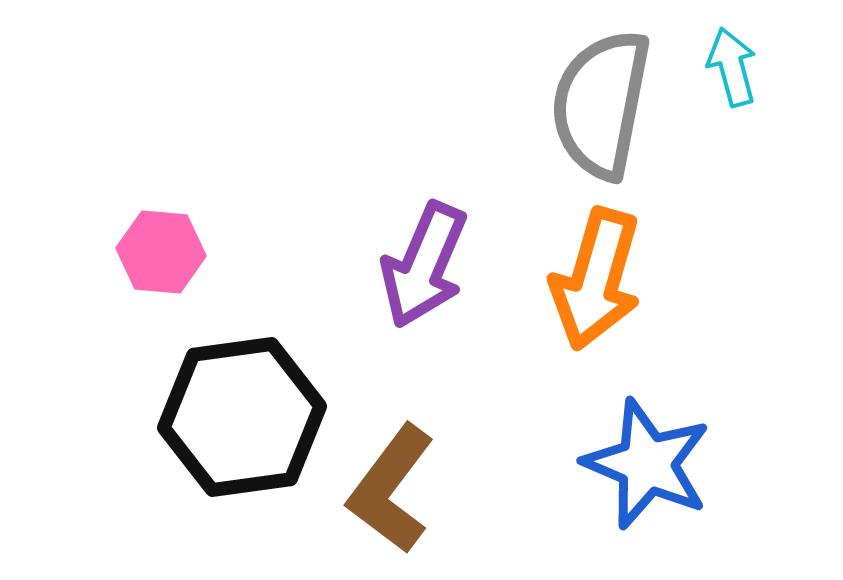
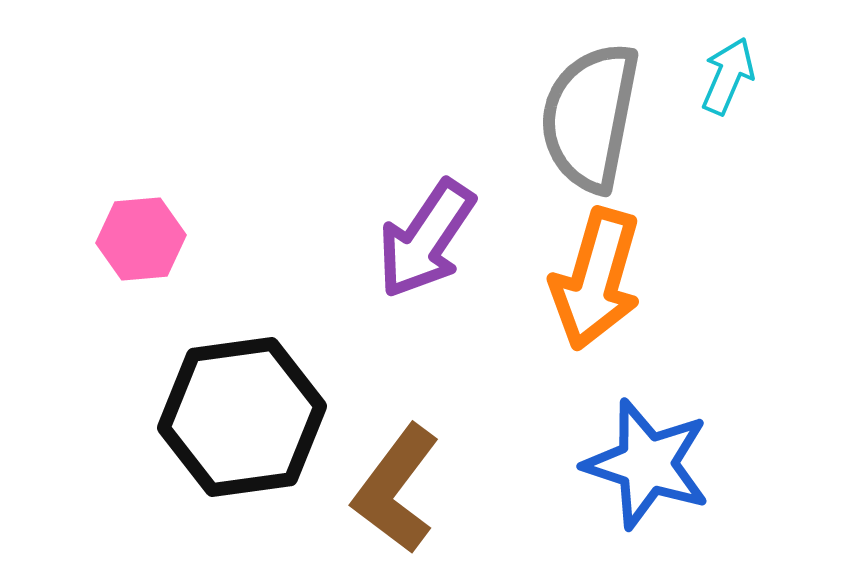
cyan arrow: moved 4 px left, 9 px down; rotated 38 degrees clockwise
gray semicircle: moved 11 px left, 13 px down
pink hexagon: moved 20 px left, 13 px up; rotated 10 degrees counterclockwise
purple arrow: moved 2 px right, 26 px up; rotated 11 degrees clockwise
blue star: rotated 5 degrees counterclockwise
brown L-shape: moved 5 px right
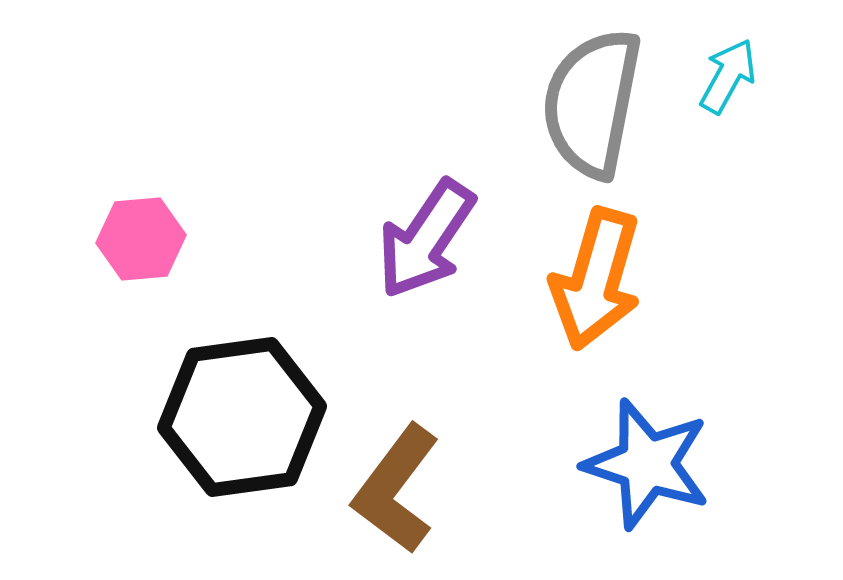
cyan arrow: rotated 6 degrees clockwise
gray semicircle: moved 2 px right, 14 px up
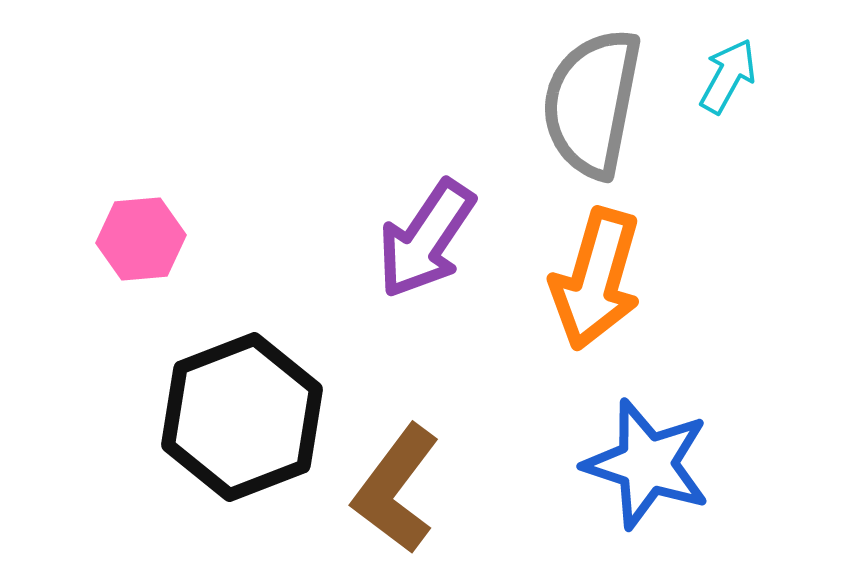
black hexagon: rotated 13 degrees counterclockwise
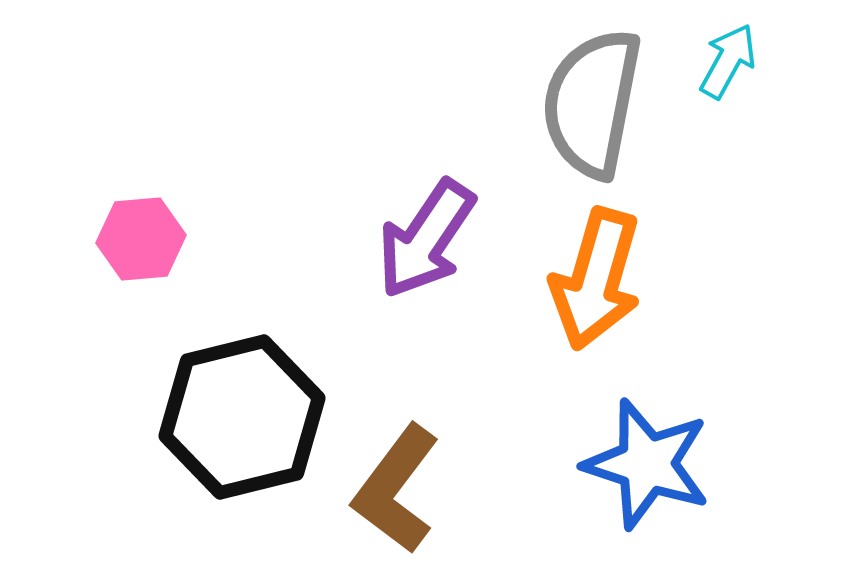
cyan arrow: moved 15 px up
black hexagon: rotated 7 degrees clockwise
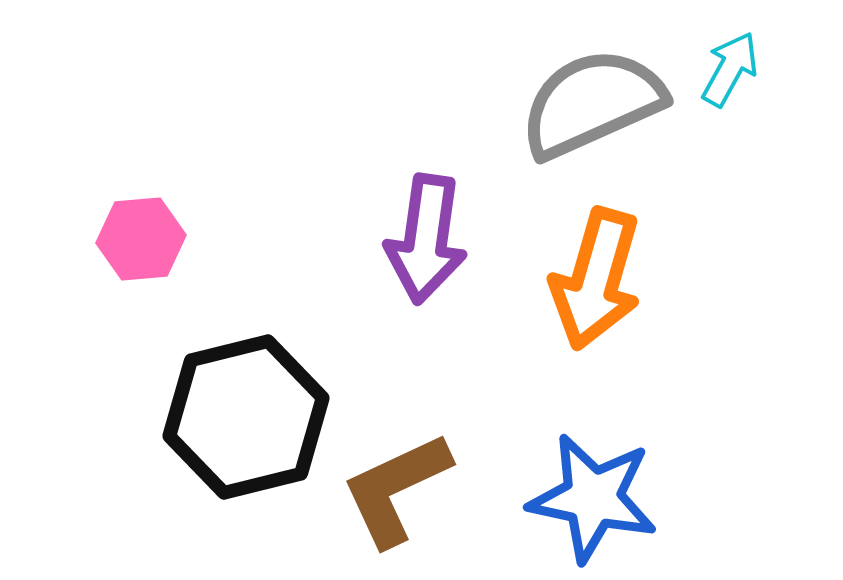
cyan arrow: moved 2 px right, 8 px down
gray semicircle: rotated 55 degrees clockwise
purple arrow: rotated 26 degrees counterclockwise
black hexagon: moved 4 px right
blue star: moved 54 px left, 34 px down; rotated 6 degrees counterclockwise
brown L-shape: rotated 28 degrees clockwise
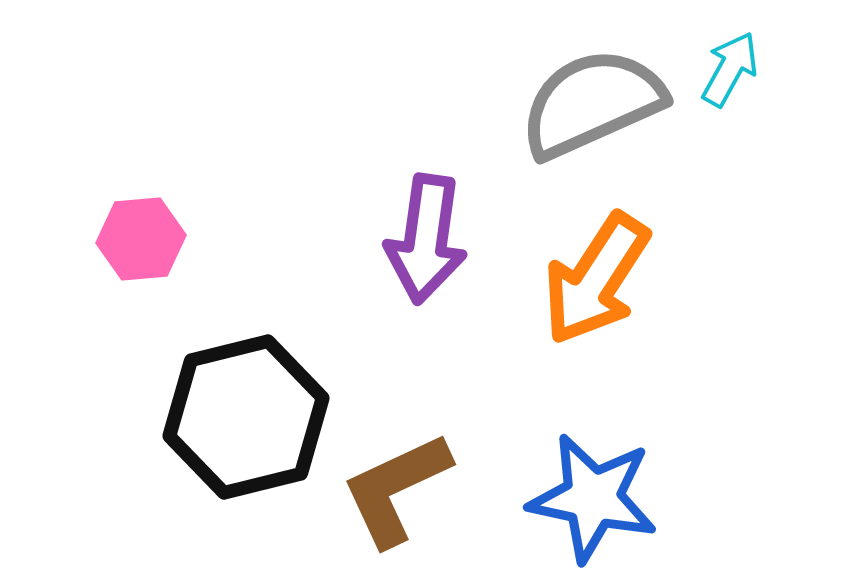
orange arrow: rotated 17 degrees clockwise
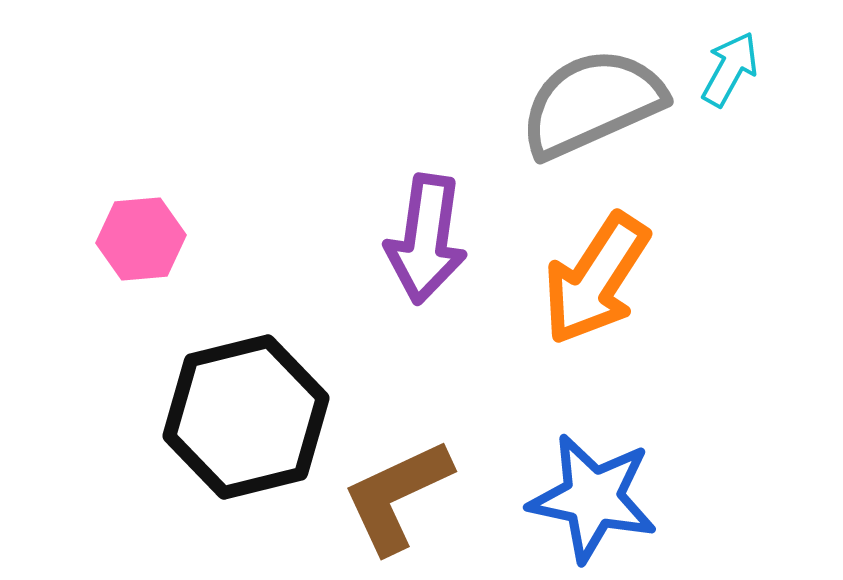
brown L-shape: moved 1 px right, 7 px down
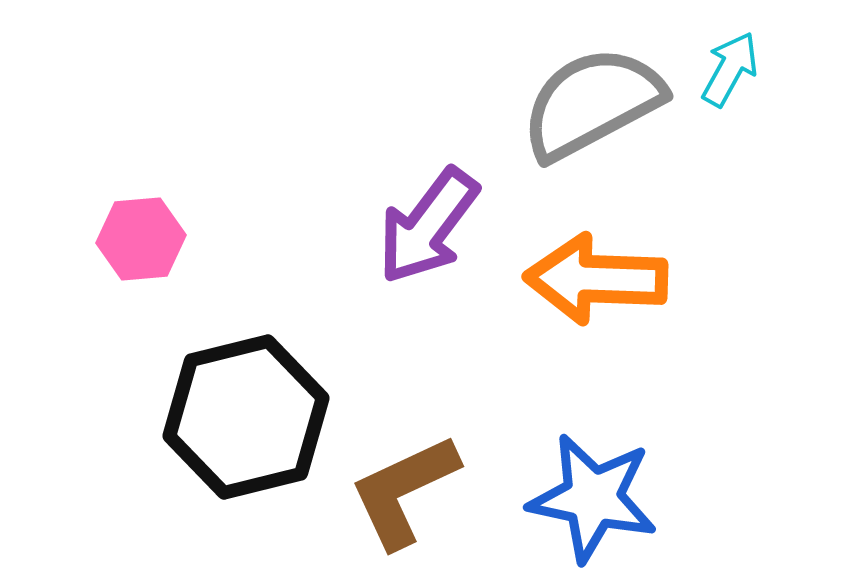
gray semicircle: rotated 4 degrees counterclockwise
purple arrow: moved 2 px right, 13 px up; rotated 29 degrees clockwise
orange arrow: rotated 59 degrees clockwise
brown L-shape: moved 7 px right, 5 px up
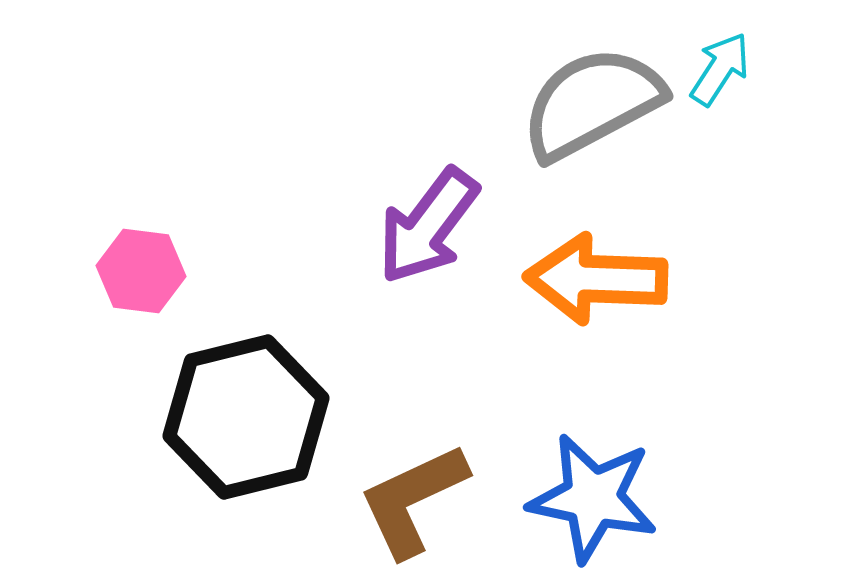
cyan arrow: moved 10 px left; rotated 4 degrees clockwise
pink hexagon: moved 32 px down; rotated 12 degrees clockwise
brown L-shape: moved 9 px right, 9 px down
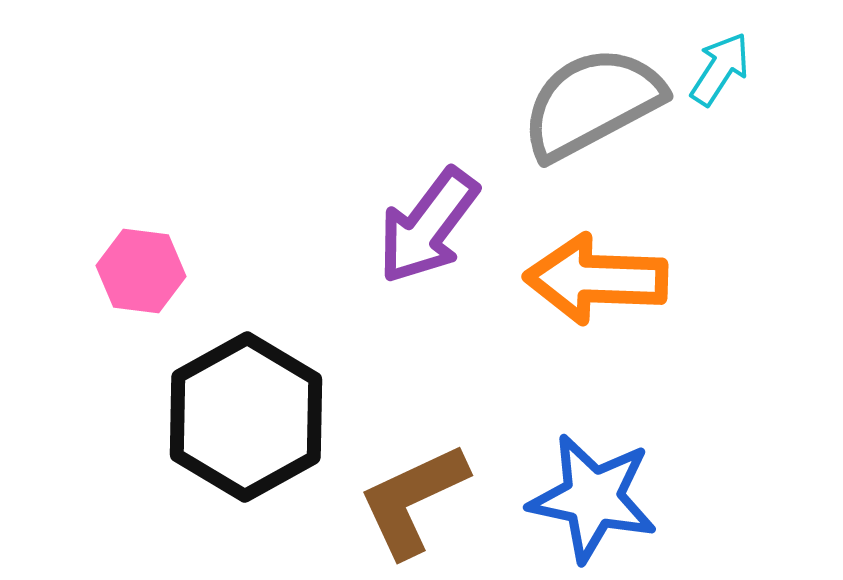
black hexagon: rotated 15 degrees counterclockwise
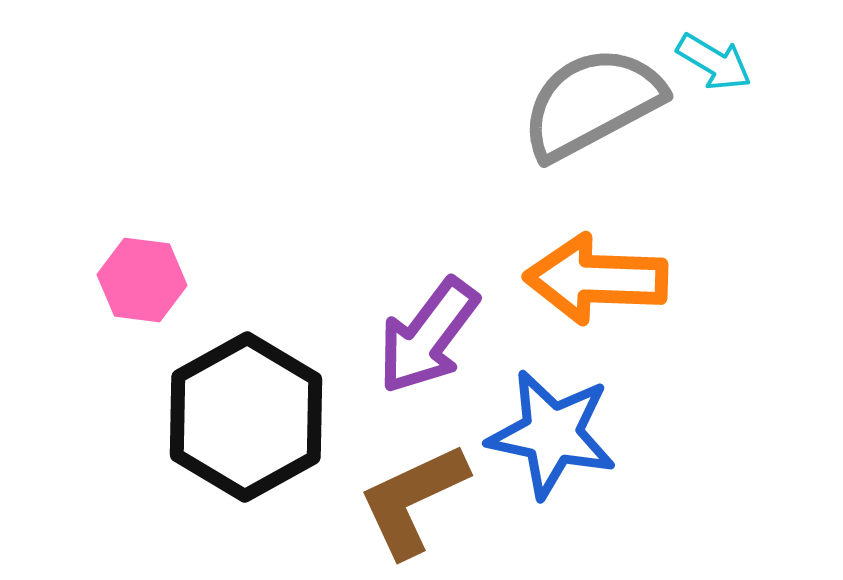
cyan arrow: moved 6 px left, 7 px up; rotated 88 degrees clockwise
purple arrow: moved 110 px down
pink hexagon: moved 1 px right, 9 px down
blue star: moved 41 px left, 64 px up
